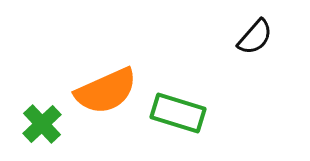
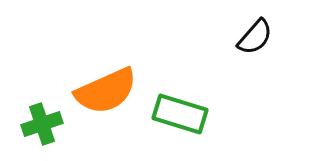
green rectangle: moved 2 px right, 1 px down
green cross: rotated 24 degrees clockwise
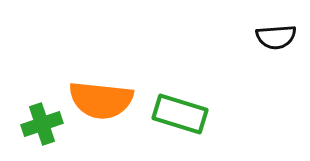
black semicircle: moved 21 px right; rotated 45 degrees clockwise
orange semicircle: moved 5 px left, 9 px down; rotated 30 degrees clockwise
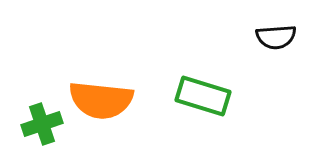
green rectangle: moved 23 px right, 18 px up
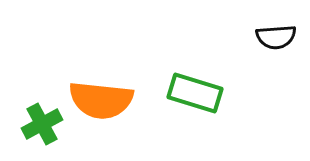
green rectangle: moved 8 px left, 3 px up
green cross: rotated 9 degrees counterclockwise
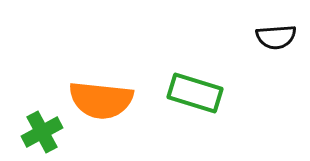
green cross: moved 8 px down
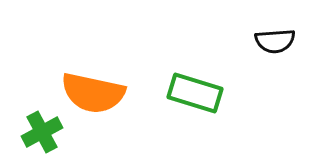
black semicircle: moved 1 px left, 4 px down
orange semicircle: moved 8 px left, 7 px up; rotated 6 degrees clockwise
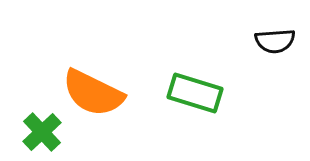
orange semicircle: rotated 14 degrees clockwise
green cross: rotated 15 degrees counterclockwise
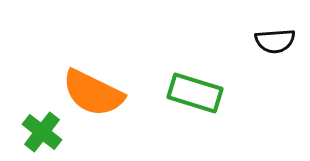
green cross: rotated 9 degrees counterclockwise
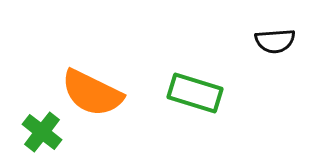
orange semicircle: moved 1 px left
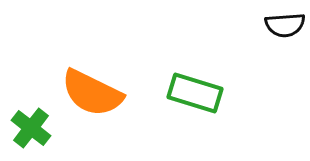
black semicircle: moved 10 px right, 16 px up
green cross: moved 11 px left, 4 px up
